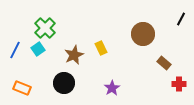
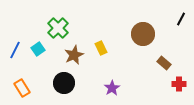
green cross: moved 13 px right
orange rectangle: rotated 36 degrees clockwise
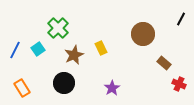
red cross: rotated 24 degrees clockwise
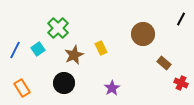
red cross: moved 2 px right, 1 px up
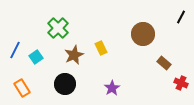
black line: moved 2 px up
cyan square: moved 2 px left, 8 px down
black circle: moved 1 px right, 1 px down
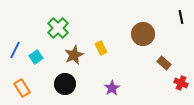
black line: rotated 40 degrees counterclockwise
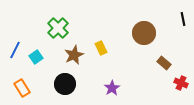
black line: moved 2 px right, 2 px down
brown circle: moved 1 px right, 1 px up
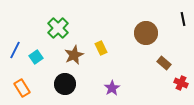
brown circle: moved 2 px right
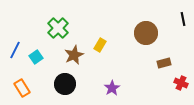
yellow rectangle: moved 1 px left, 3 px up; rotated 56 degrees clockwise
brown rectangle: rotated 56 degrees counterclockwise
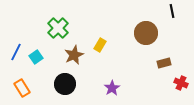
black line: moved 11 px left, 8 px up
blue line: moved 1 px right, 2 px down
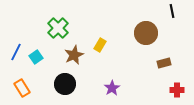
red cross: moved 4 px left, 7 px down; rotated 24 degrees counterclockwise
